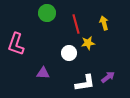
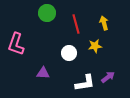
yellow star: moved 7 px right, 3 px down
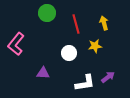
pink L-shape: rotated 20 degrees clockwise
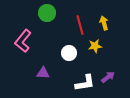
red line: moved 4 px right, 1 px down
pink L-shape: moved 7 px right, 3 px up
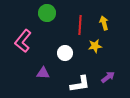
red line: rotated 18 degrees clockwise
white circle: moved 4 px left
white L-shape: moved 5 px left, 1 px down
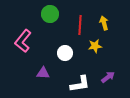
green circle: moved 3 px right, 1 px down
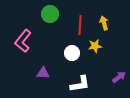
white circle: moved 7 px right
purple arrow: moved 11 px right
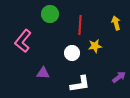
yellow arrow: moved 12 px right
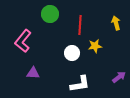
purple triangle: moved 10 px left
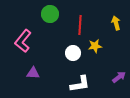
white circle: moved 1 px right
